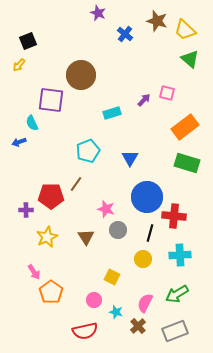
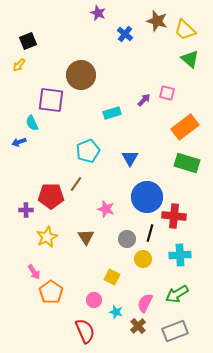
gray circle: moved 9 px right, 9 px down
red semicircle: rotated 100 degrees counterclockwise
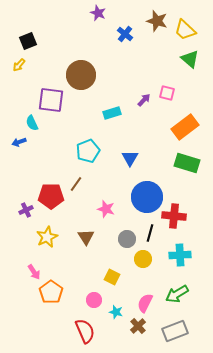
purple cross: rotated 24 degrees counterclockwise
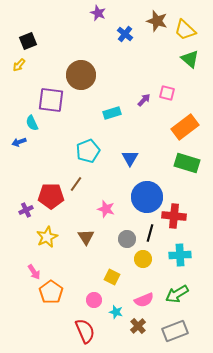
pink semicircle: moved 1 px left, 3 px up; rotated 138 degrees counterclockwise
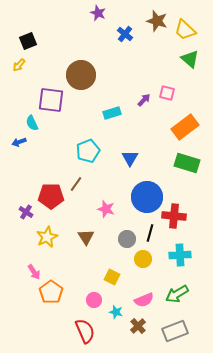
purple cross: moved 2 px down; rotated 32 degrees counterclockwise
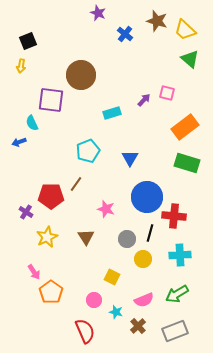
yellow arrow: moved 2 px right, 1 px down; rotated 32 degrees counterclockwise
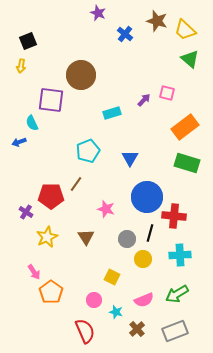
brown cross: moved 1 px left, 3 px down
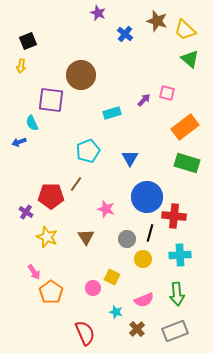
yellow star: rotated 25 degrees counterclockwise
green arrow: rotated 65 degrees counterclockwise
pink circle: moved 1 px left, 12 px up
red semicircle: moved 2 px down
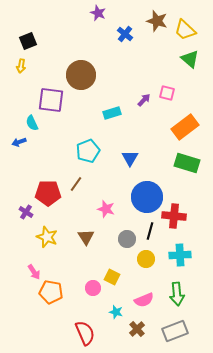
red pentagon: moved 3 px left, 3 px up
black line: moved 2 px up
yellow circle: moved 3 px right
orange pentagon: rotated 25 degrees counterclockwise
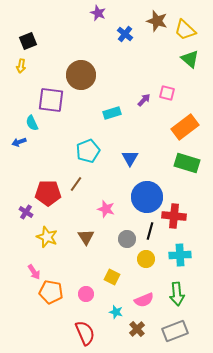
pink circle: moved 7 px left, 6 px down
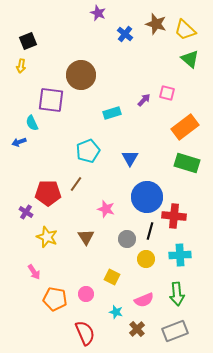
brown star: moved 1 px left, 3 px down
orange pentagon: moved 4 px right, 7 px down
